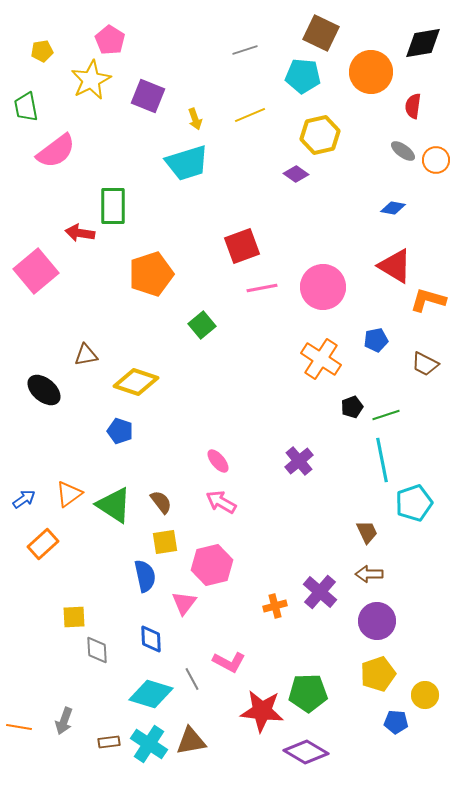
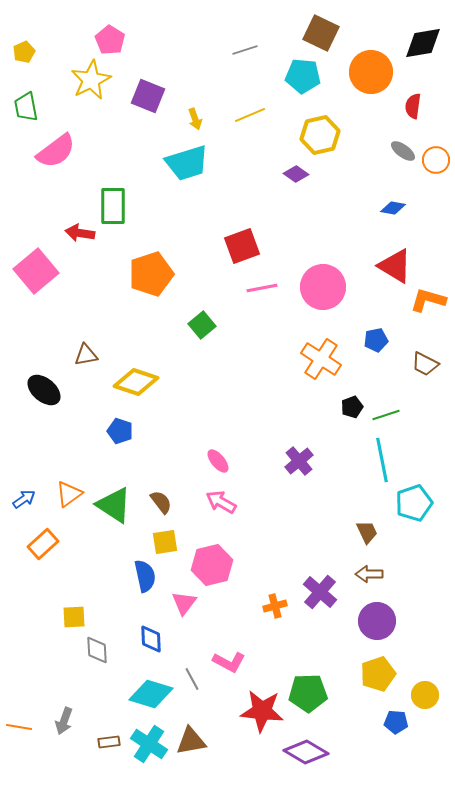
yellow pentagon at (42, 51): moved 18 px left, 1 px down; rotated 15 degrees counterclockwise
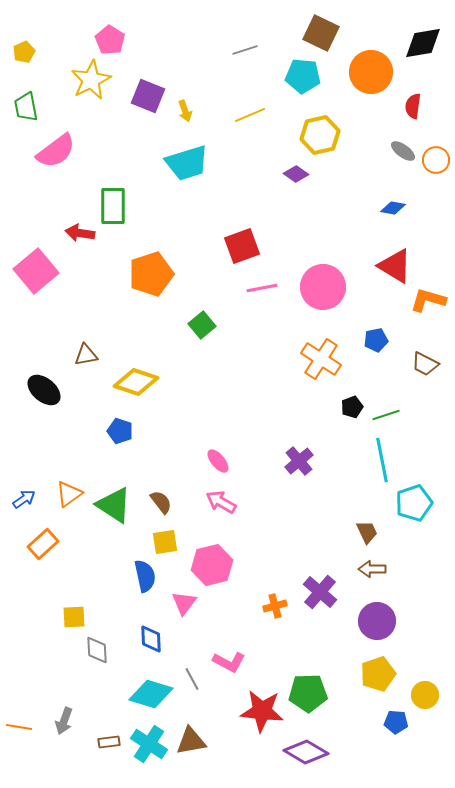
yellow arrow at (195, 119): moved 10 px left, 8 px up
brown arrow at (369, 574): moved 3 px right, 5 px up
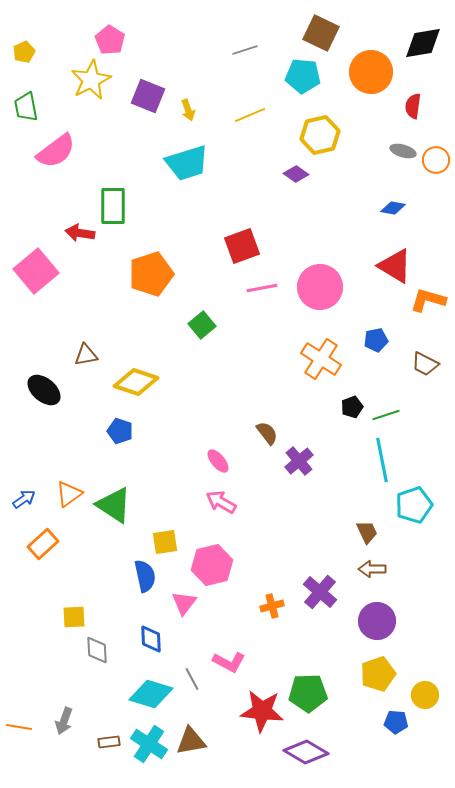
yellow arrow at (185, 111): moved 3 px right, 1 px up
gray ellipse at (403, 151): rotated 20 degrees counterclockwise
pink circle at (323, 287): moved 3 px left
brown semicircle at (161, 502): moved 106 px right, 69 px up
cyan pentagon at (414, 503): moved 2 px down
orange cross at (275, 606): moved 3 px left
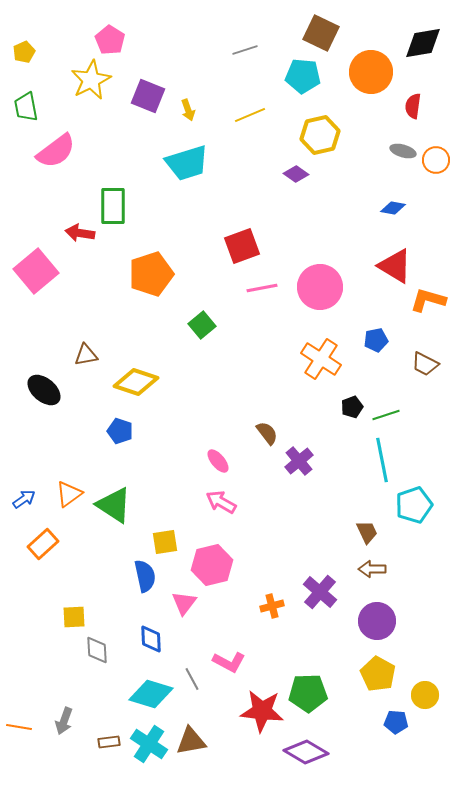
yellow pentagon at (378, 674): rotated 24 degrees counterclockwise
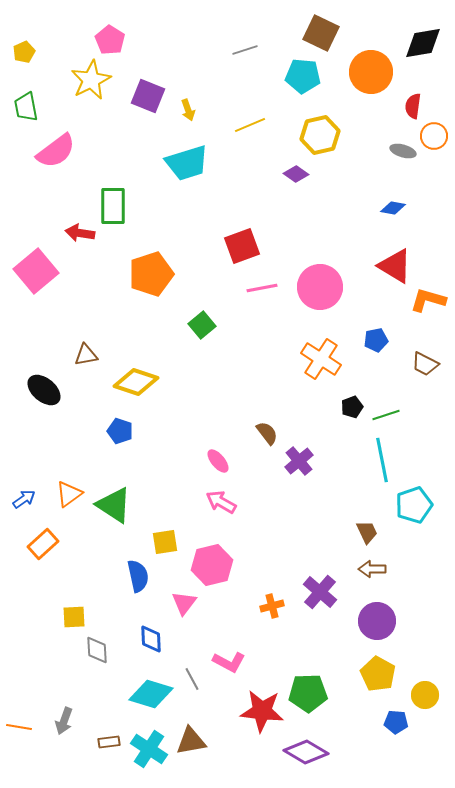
yellow line at (250, 115): moved 10 px down
orange circle at (436, 160): moved 2 px left, 24 px up
blue semicircle at (145, 576): moved 7 px left
cyan cross at (149, 744): moved 5 px down
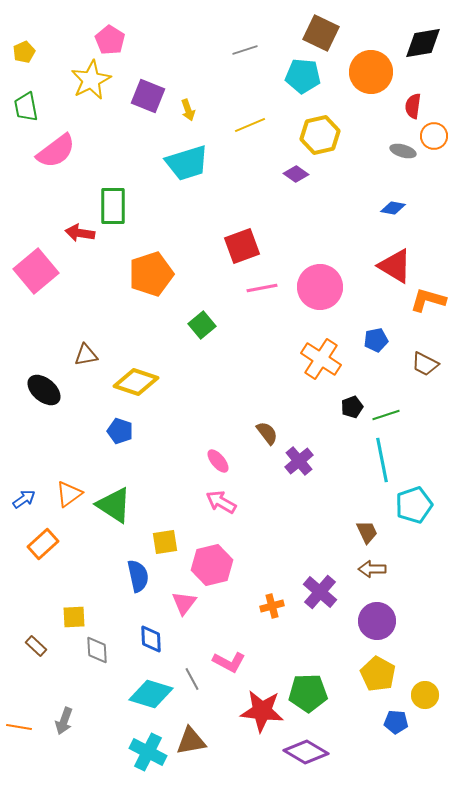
brown rectangle at (109, 742): moved 73 px left, 96 px up; rotated 50 degrees clockwise
cyan cross at (149, 749): moved 1 px left, 3 px down; rotated 6 degrees counterclockwise
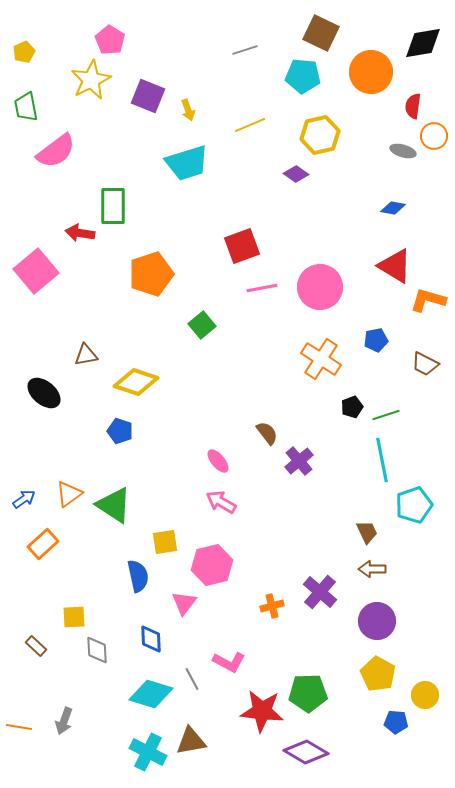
black ellipse at (44, 390): moved 3 px down
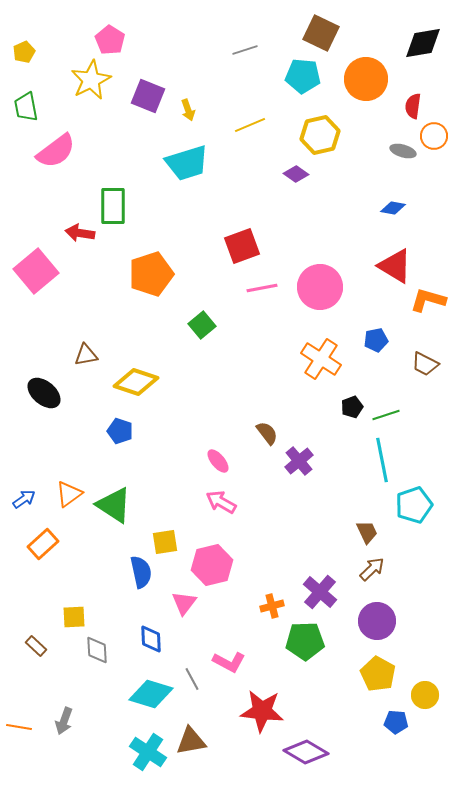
orange circle at (371, 72): moved 5 px left, 7 px down
brown arrow at (372, 569): rotated 136 degrees clockwise
blue semicircle at (138, 576): moved 3 px right, 4 px up
green pentagon at (308, 693): moved 3 px left, 52 px up
cyan cross at (148, 752): rotated 6 degrees clockwise
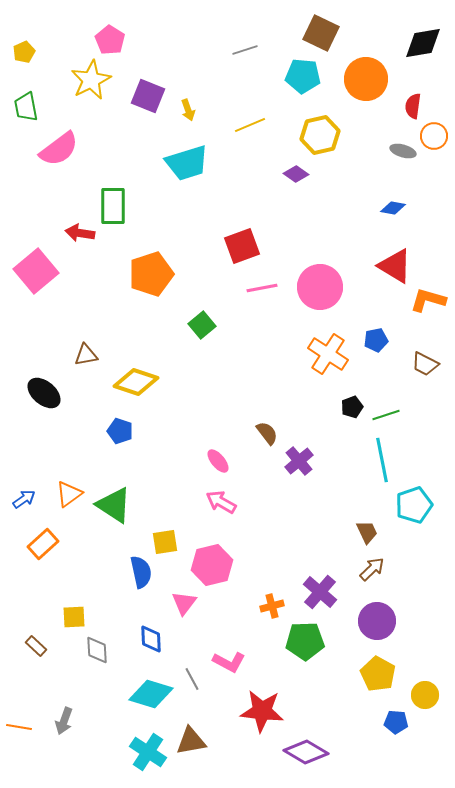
pink semicircle at (56, 151): moved 3 px right, 2 px up
orange cross at (321, 359): moved 7 px right, 5 px up
